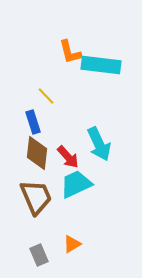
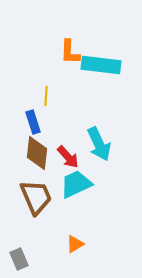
orange L-shape: rotated 16 degrees clockwise
yellow line: rotated 48 degrees clockwise
orange triangle: moved 3 px right
gray rectangle: moved 20 px left, 4 px down
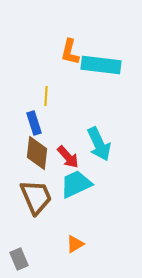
orange L-shape: rotated 12 degrees clockwise
blue rectangle: moved 1 px right, 1 px down
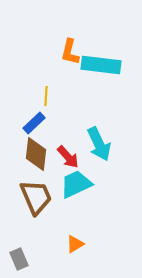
blue rectangle: rotated 65 degrees clockwise
brown diamond: moved 1 px left, 1 px down
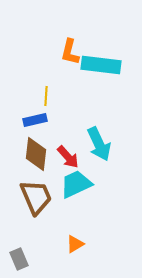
blue rectangle: moved 1 px right, 3 px up; rotated 30 degrees clockwise
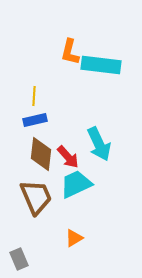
yellow line: moved 12 px left
brown diamond: moved 5 px right
orange triangle: moved 1 px left, 6 px up
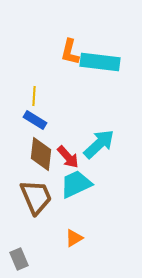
cyan rectangle: moved 1 px left, 3 px up
blue rectangle: rotated 45 degrees clockwise
cyan arrow: rotated 108 degrees counterclockwise
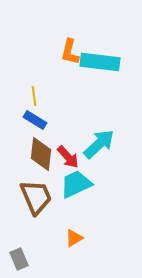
yellow line: rotated 12 degrees counterclockwise
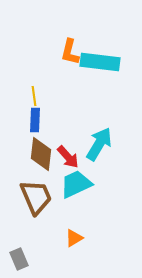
blue rectangle: rotated 60 degrees clockwise
cyan arrow: rotated 16 degrees counterclockwise
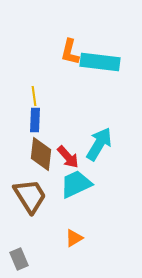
brown trapezoid: moved 6 px left, 1 px up; rotated 9 degrees counterclockwise
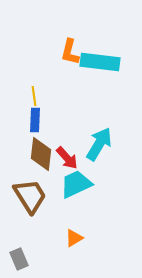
red arrow: moved 1 px left, 1 px down
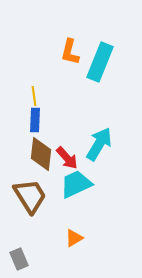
cyan rectangle: rotated 75 degrees counterclockwise
